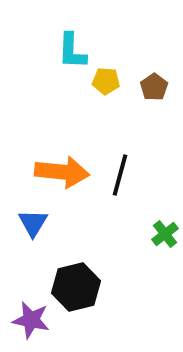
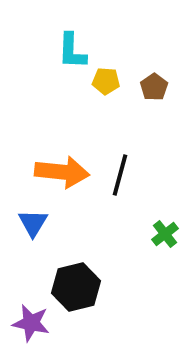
purple star: moved 3 px down
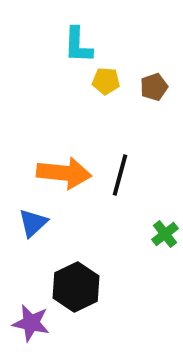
cyan L-shape: moved 6 px right, 6 px up
brown pentagon: rotated 16 degrees clockwise
orange arrow: moved 2 px right, 1 px down
blue triangle: rotated 16 degrees clockwise
black hexagon: rotated 12 degrees counterclockwise
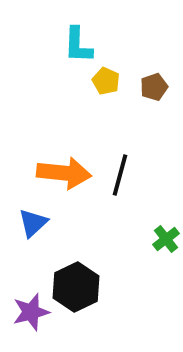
yellow pentagon: rotated 20 degrees clockwise
green cross: moved 1 px right, 5 px down
purple star: moved 11 px up; rotated 27 degrees counterclockwise
